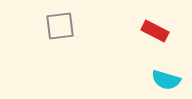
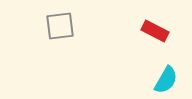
cyan semicircle: rotated 76 degrees counterclockwise
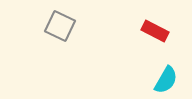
gray square: rotated 32 degrees clockwise
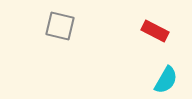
gray square: rotated 12 degrees counterclockwise
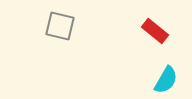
red rectangle: rotated 12 degrees clockwise
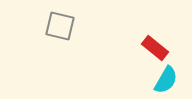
red rectangle: moved 17 px down
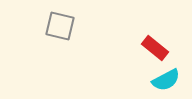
cyan semicircle: rotated 32 degrees clockwise
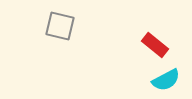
red rectangle: moved 3 px up
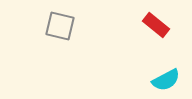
red rectangle: moved 1 px right, 20 px up
